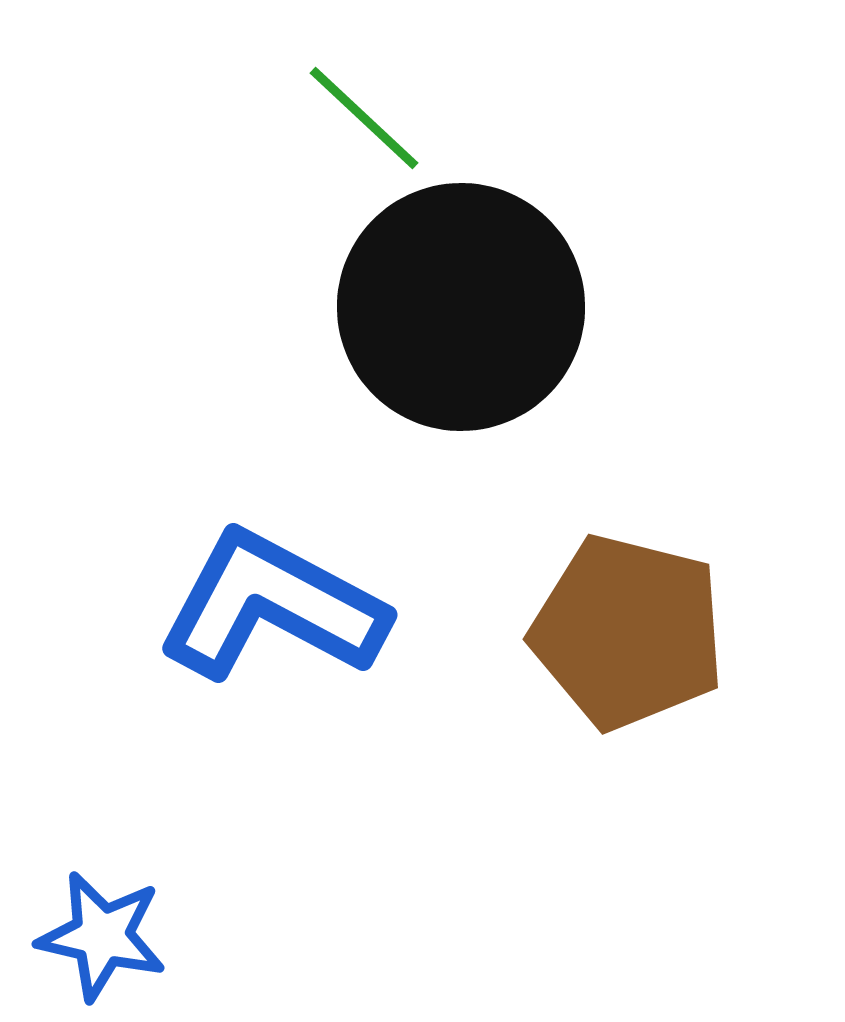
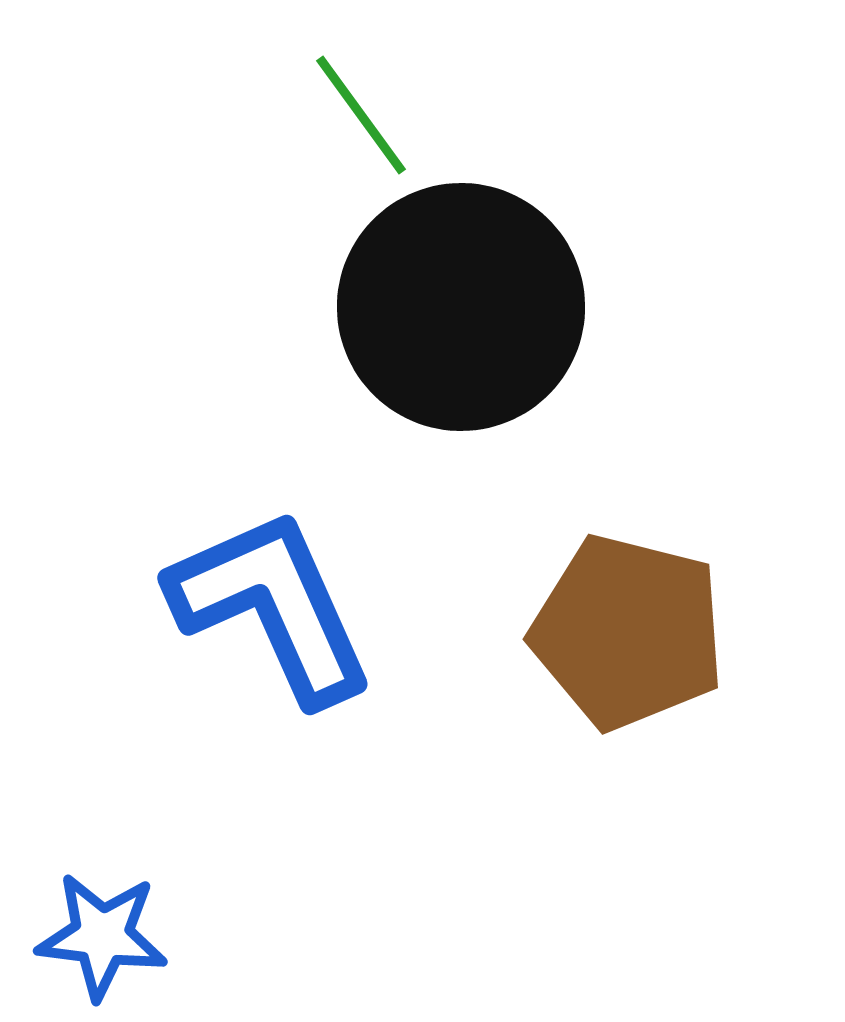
green line: moved 3 px left, 3 px up; rotated 11 degrees clockwise
blue L-shape: rotated 38 degrees clockwise
blue star: rotated 6 degrees counterclockwise
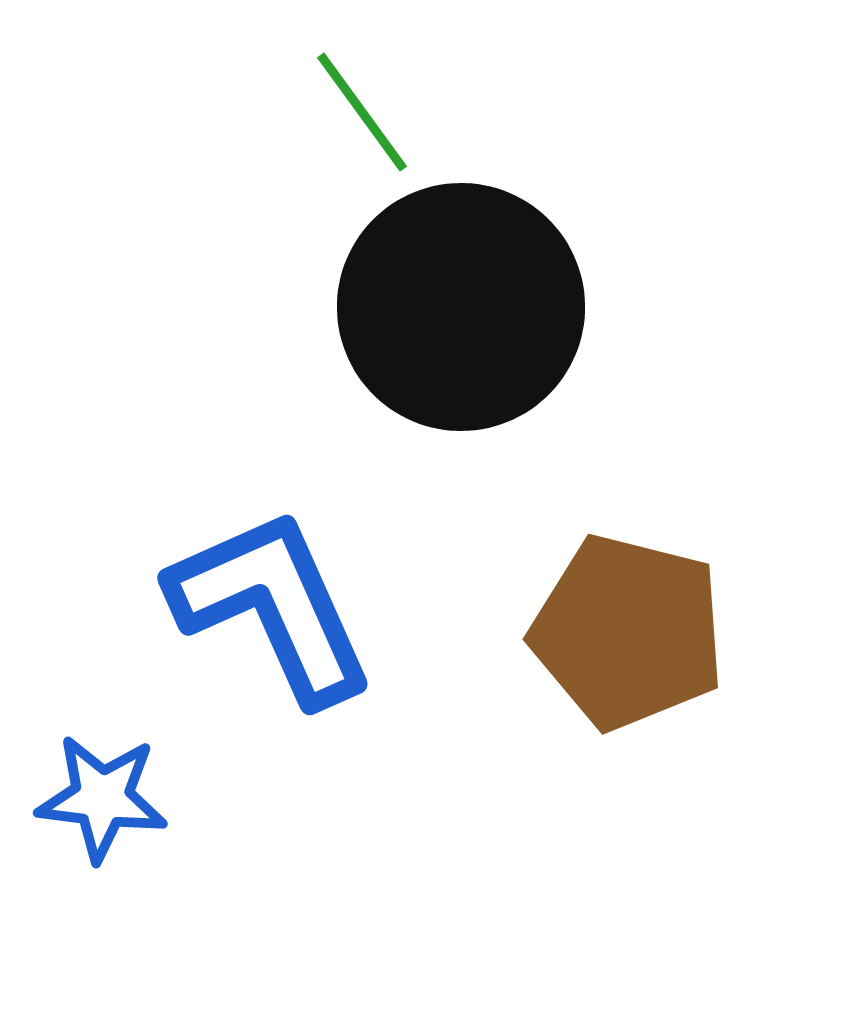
green line: moved 1 px right, 3 px up
blue star: moved 138 px up
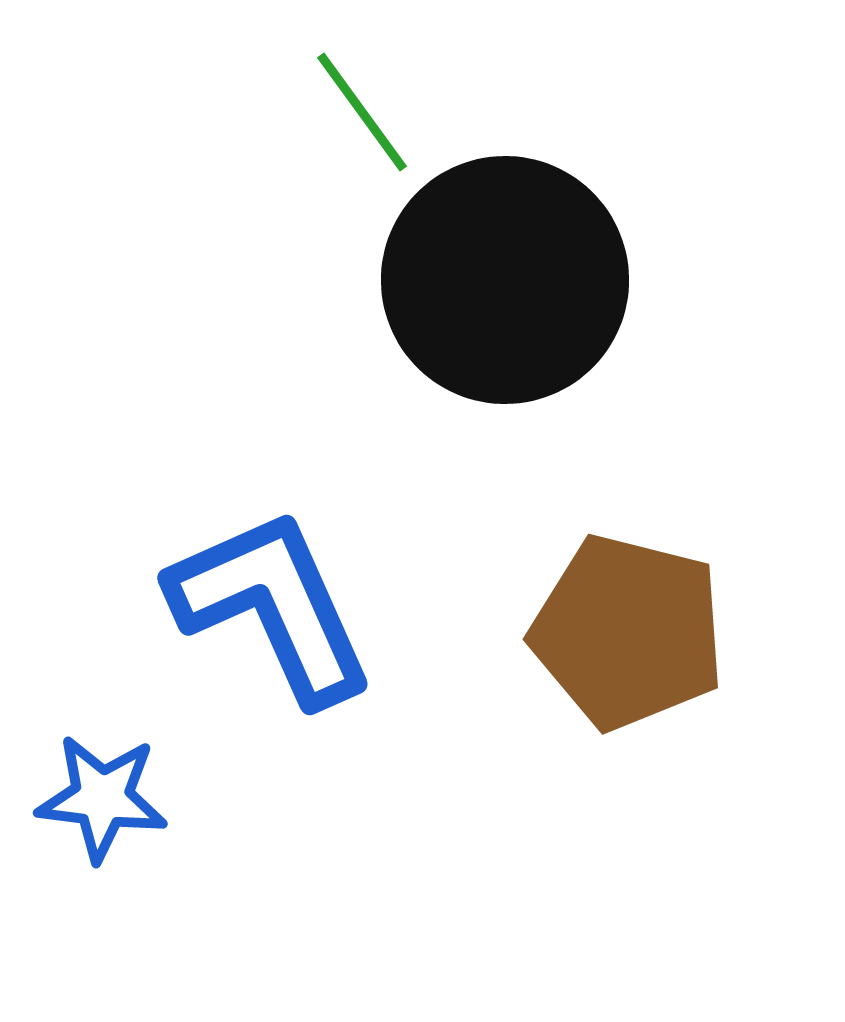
black circle: moved 44 px right, 27 px up
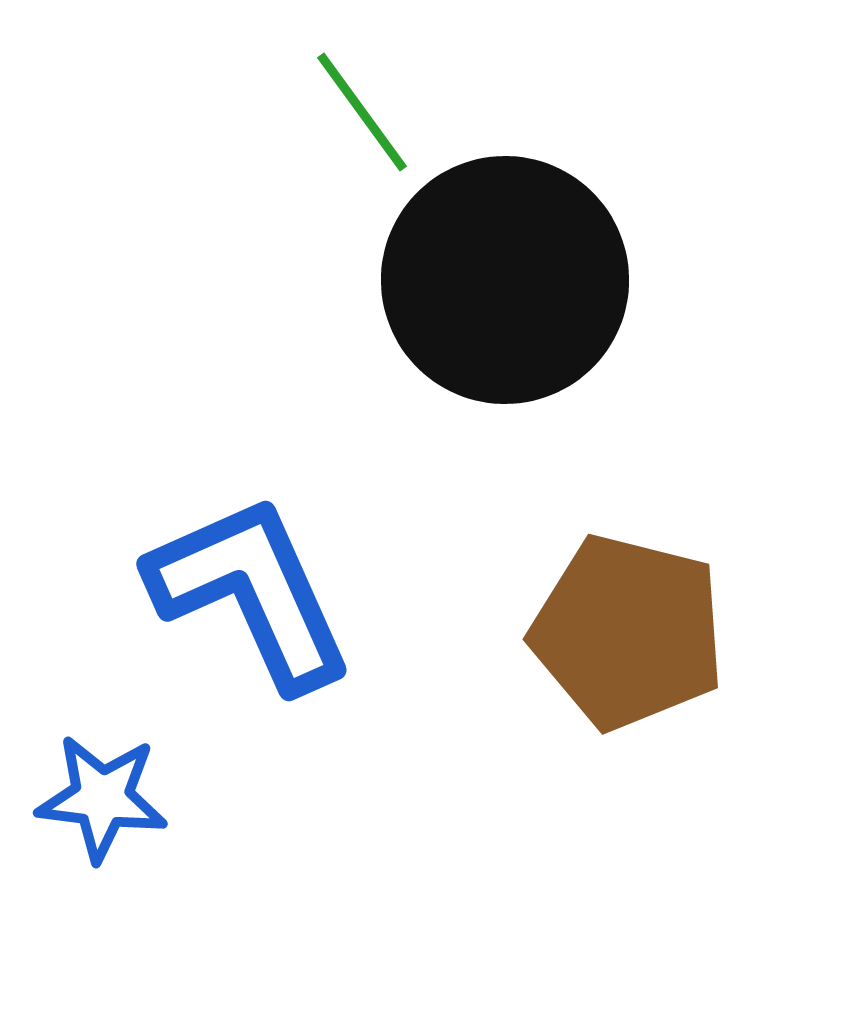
blue L-shape: moved 21 px left, 14 px up
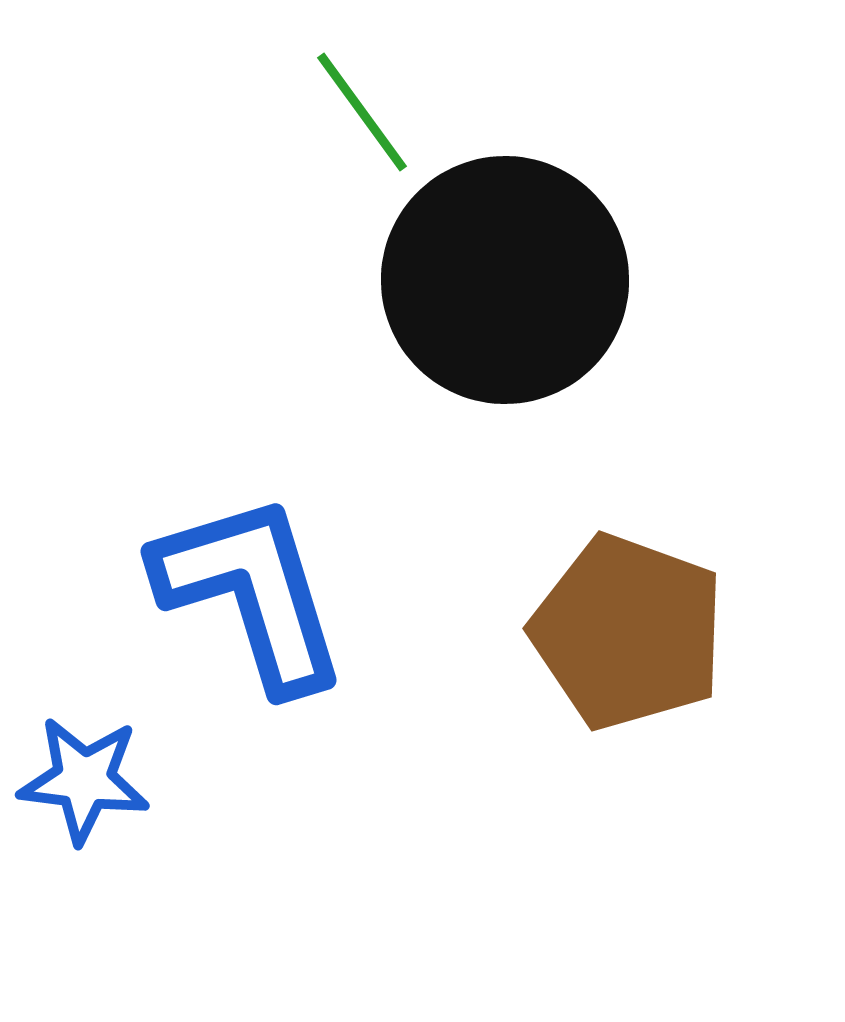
blue L-shape: rotated 7 degrees clockwise
brown pentagon: rotated 6 degrees clockwise
blue star: moved 18 px left, 18 px up
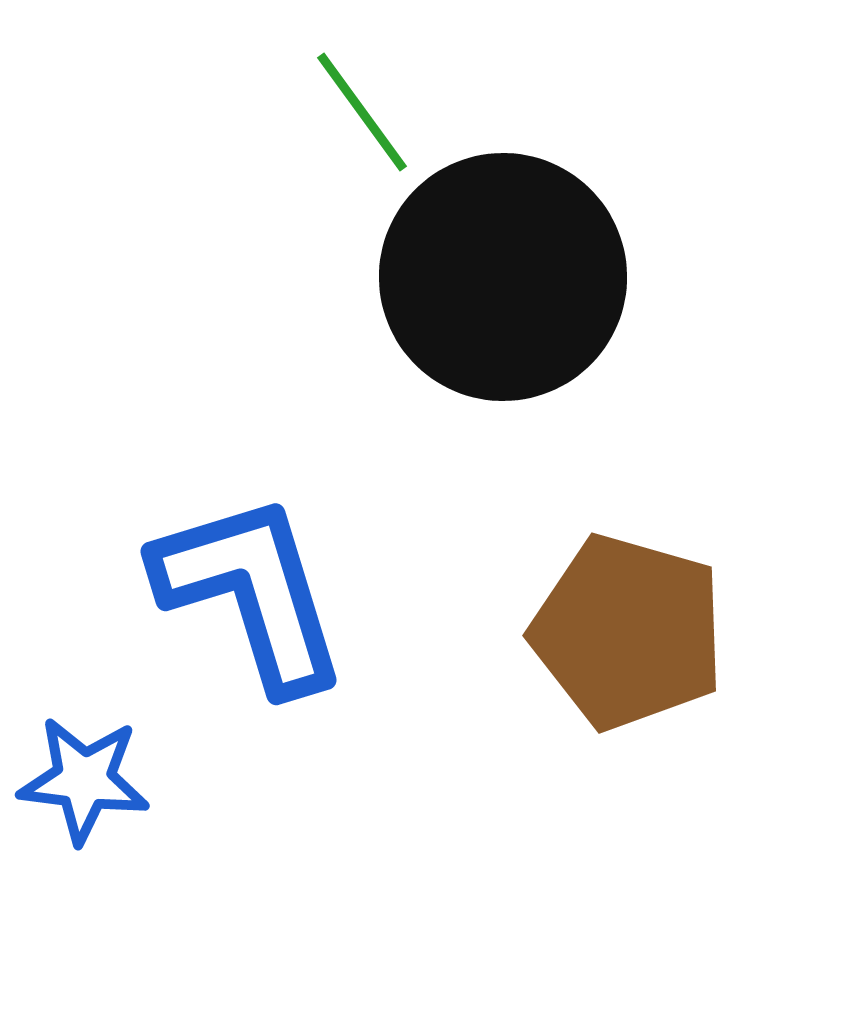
black circle: moved 2 px left, 3 px up
brown pentagon: rotated 4 degrees counterclockwise
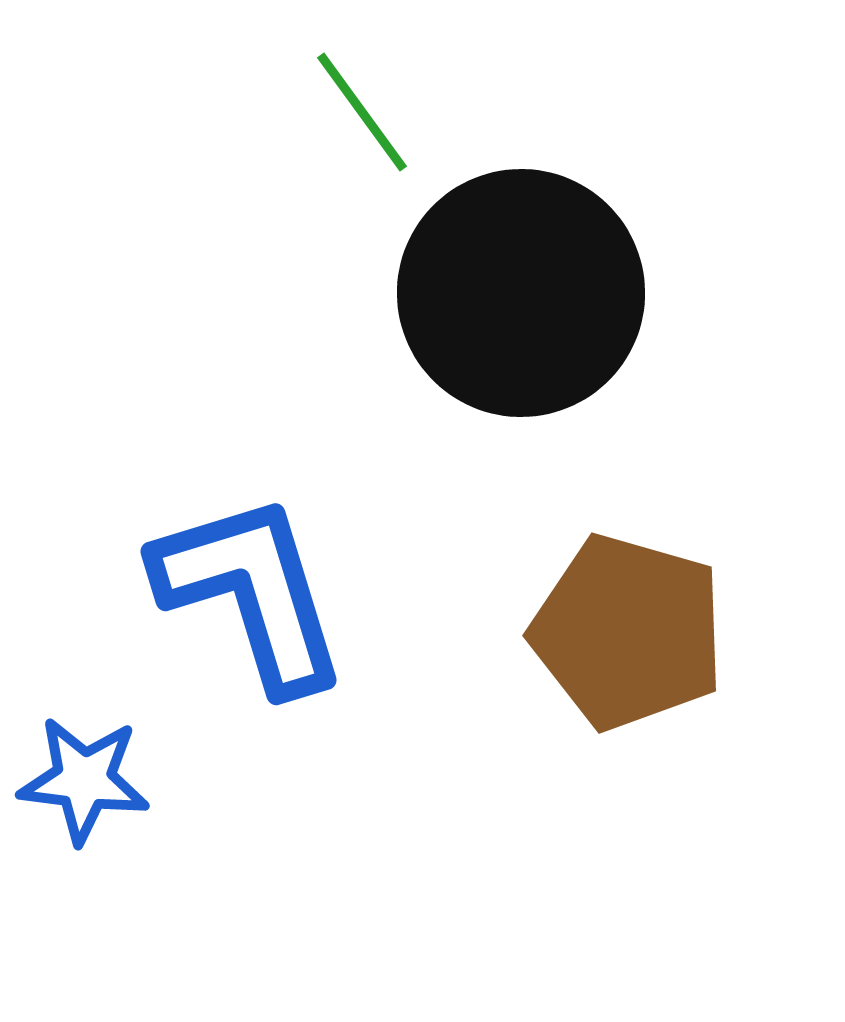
black circle: moved 18 px right, 16 px down
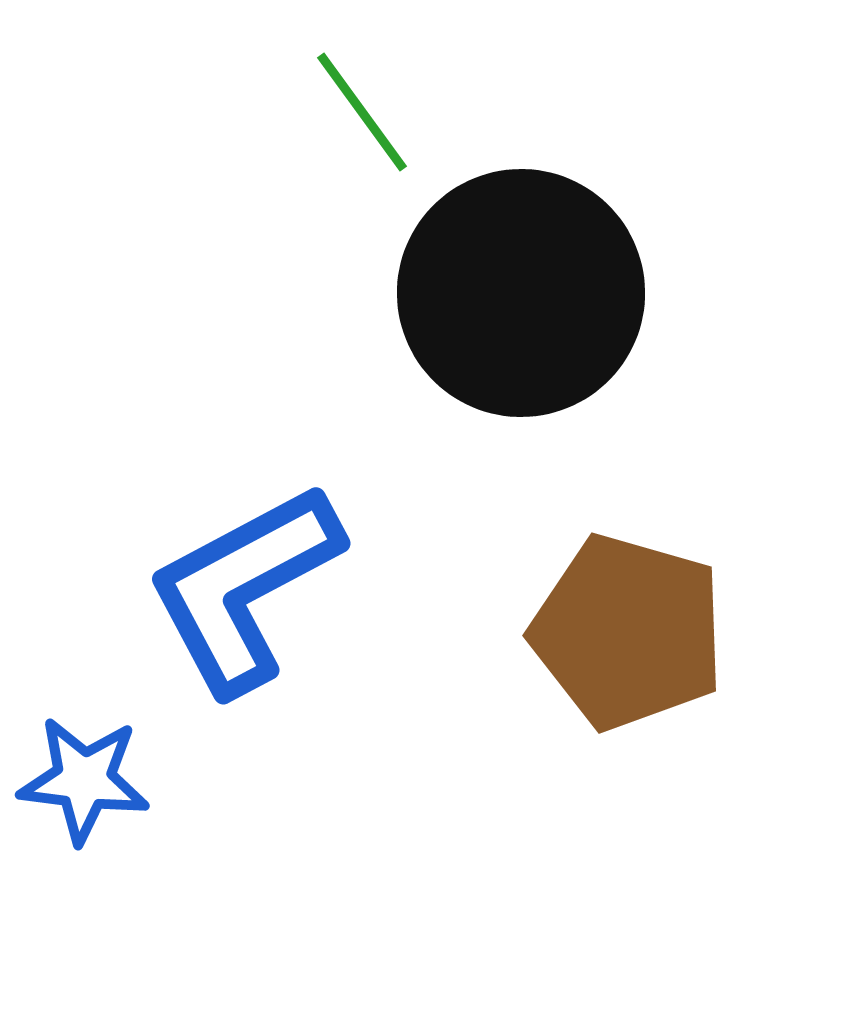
blue L-shape: moved 7 px left, 4 px up; rotated 101 degrees counterclockwise
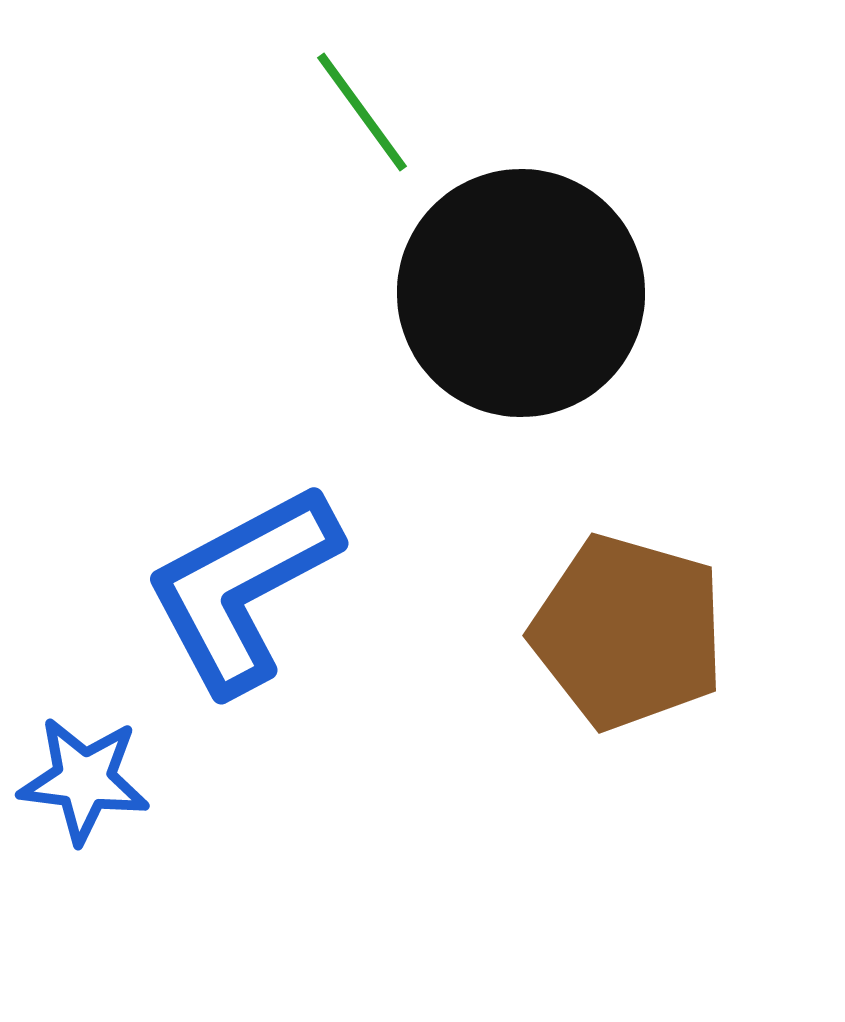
blue L-shape: moved 2 px left
